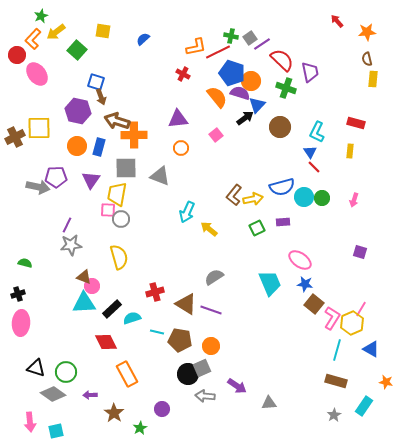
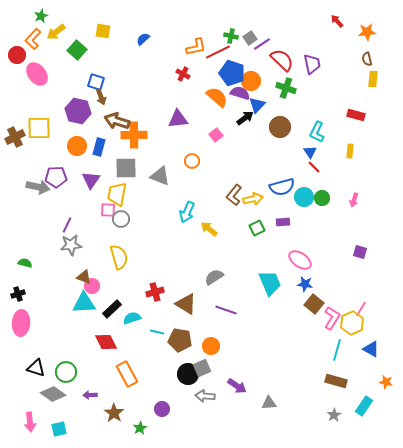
purple trapezoid at (310, 72): moved 2 px right, 8 px up
orange semicircle at (217, 97): rotated 10 degrees counterclockwise
red rectangle at (356, 123): moved 8 px up
orange circle at (181, 148): moved 11 px right, 13 px down
purple line at (211, 310): moved 15 px right
cyan square at (56, 431): moved 3 px right, 2 px up
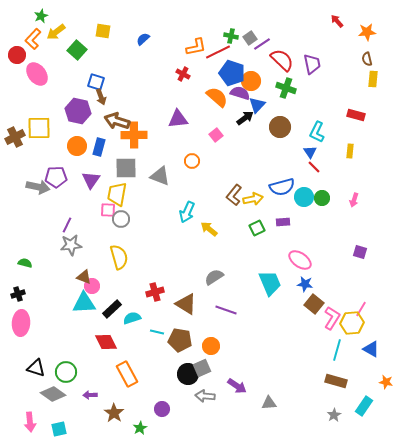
yellow hexagon at (352, 323): rotated 20 degrees clockwise
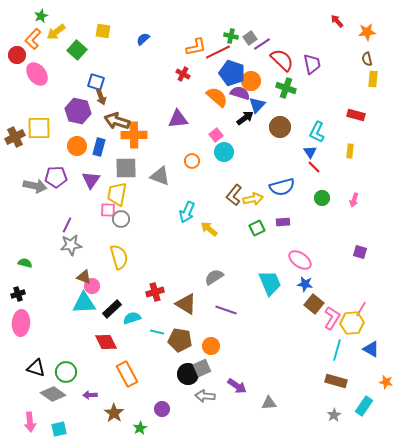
gray arrow at (38, 187): moved 3 px left, 1 px up
cyan circle at (304, 197): moved 80 px left, 45 px up
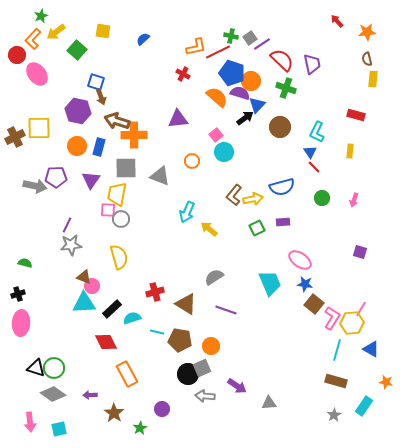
green circle at (66, 372): moved 12 px left, 4 px up
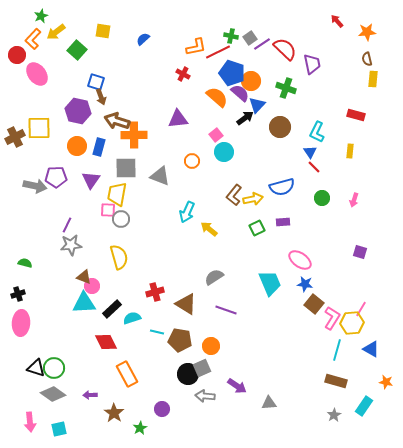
red semicircle at (282, 60): moved 3 px right, 11 px up
purple semicircle at (240, 93): rotated 24 degrees clockwise
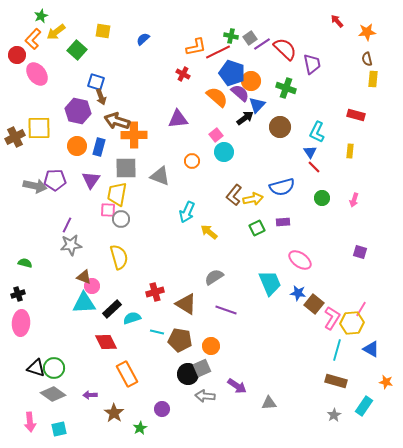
purple pentagon at (56, 177): moved 1 px left, 3 px down
yellow arrow at (209, 229): moved 3 px down
blue star at (305, 284): moved 7 px left, 9 px down
